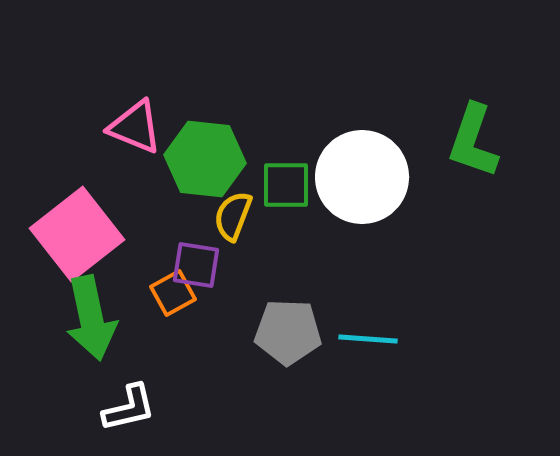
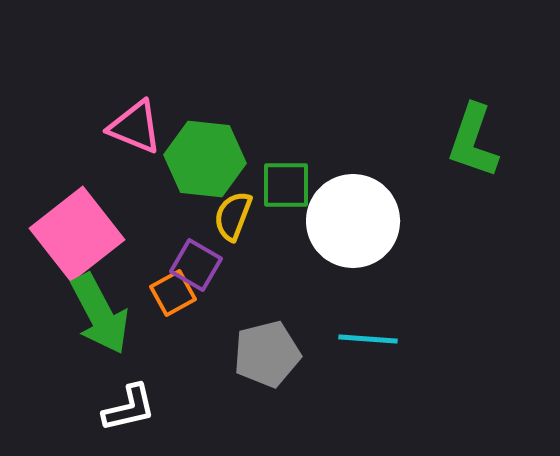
white circle: moved 9 px left, 44 px down
purple square: rotated 21 degrees clockwise
green arrow: moved 9 px right, 4 px up; rotated 16 degrees counterclockwise
gray pentagon: moved 21 px left, 22 px down; rotated 16 degrees counterclockwise
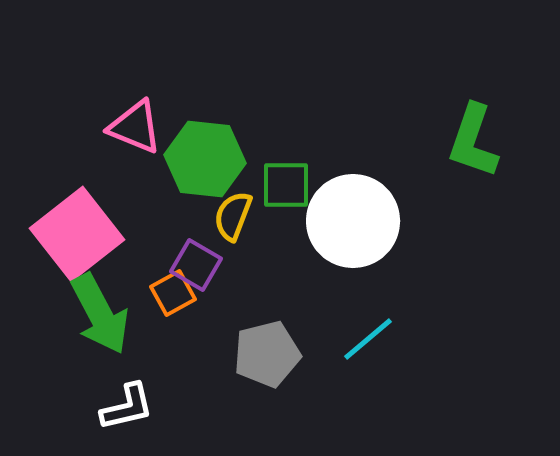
cyan line: rotated 44 degrees counterclockwise
white L-shape: moved 2 px left, 1 px up
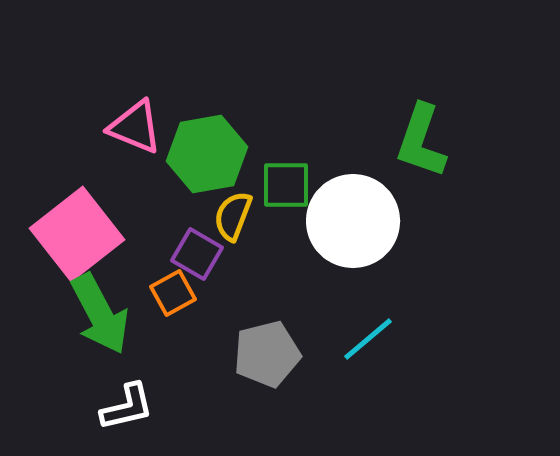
green L-shape: moved 52 px left
green hexagon: moved 2 px right, 5 px up; rotated 16 degrees counterclockwise
purple square: moved 1 px right, 11 px up
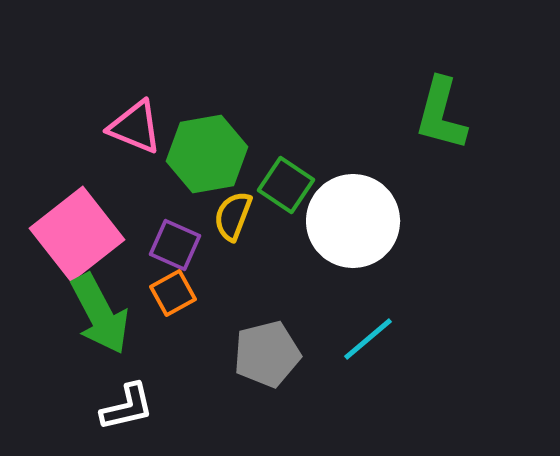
green L-shape: moved 20 px right, 27 px up; rotated 4 degrees counterclockwise
green square: rotated 34 degrees clockwise
purple square: moved 22 px left, 9 px up; rotated 6 degrees counterclockwise
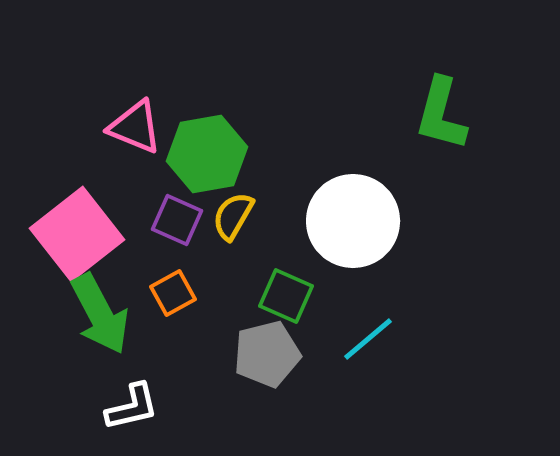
green square: moved 111 px down; rotated 10 degrees counterclockwise
yellow semicircle: rotated 9 degrees clockwise
purple square: moved 2 px right, 25 px up
white L-shape: moved 5 px right
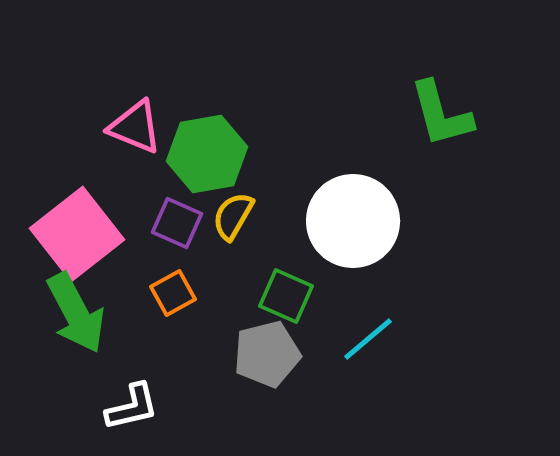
green L-shape: rotated 30 degrees counterclockwise
purple square: moved 3 px down
green arrow: moved 24 px left, 1 px up
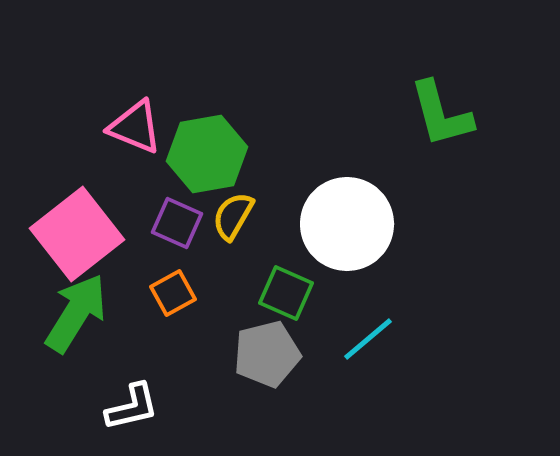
white circle: moved 6 px left, 3 px down
green square: moved 3 px up
green arrow: rotated 120 degrees counterclockwise
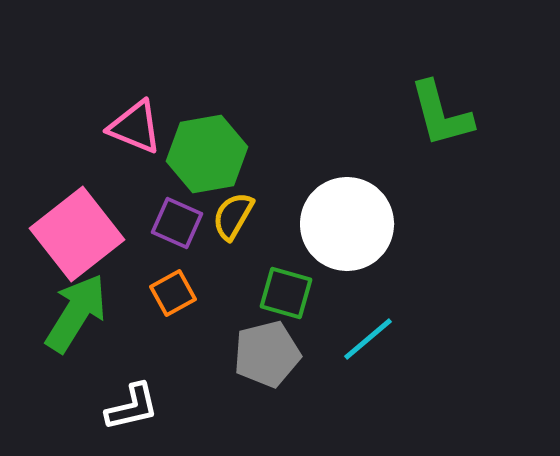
green square: rotated 8 degrees counterclockwise
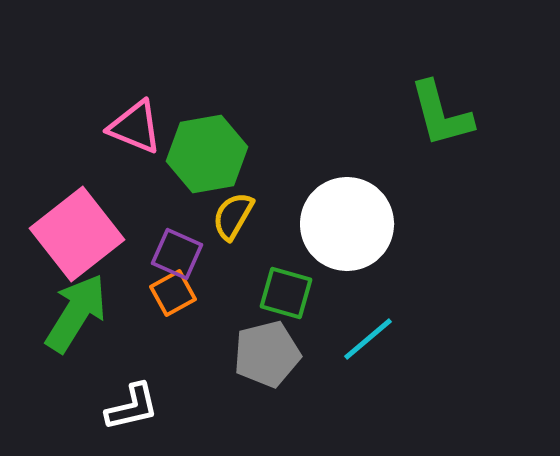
purple square: moved 31 px down
